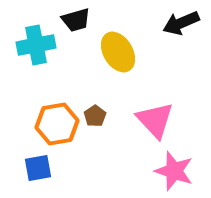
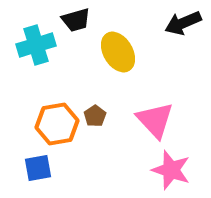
black arrow: moved 2 px right
cyan cross: rotated 6 degrees counterclockwise
pink star: moved 3 px left, 1 px up
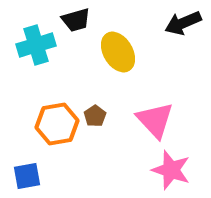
blue square: moved 11 px left, 8 px down
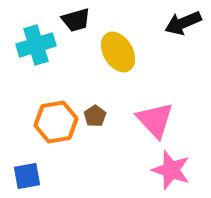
orange hexagon: moved 1 px left, 2 px up
